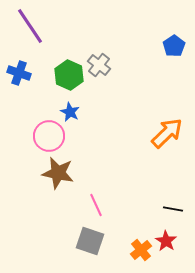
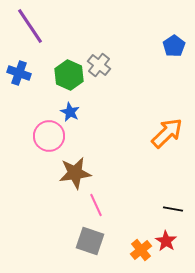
brown star: moved 17 px right; rotated 20 degrees counterclockwise
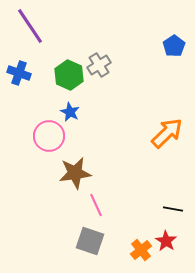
gray cross: rotated 20 degrees clockwise
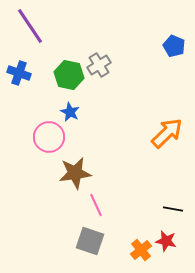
blue pentagon: rotated 15 degrees counterclockwise
green hexagon: rotated 12 degrees counterclockwise
pink circle: moved 1 px down
red star: rotated 20 degrees counterclockwise
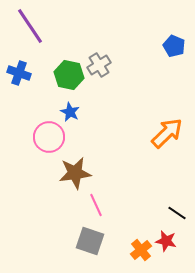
black line: moved 4 px right, 4 px down; rotated 24 degrees clockwise
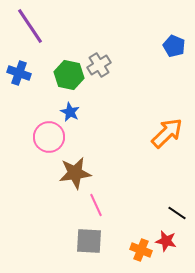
gray square: moved 1 px left; rotated 16 degrees counterclockwise
orange cross: rotated 30 degrees counterclockwise
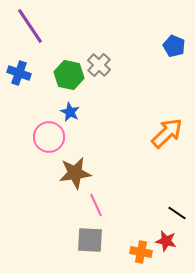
gray cross: rotated 15 degrees counterclockwise
gray square: moved 1 px right, 1 px up
orange cross: moved 2 px down; rotated 10 degrees counterclockwise
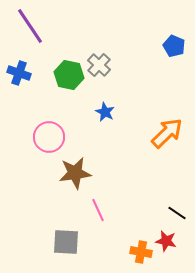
blue star: moved 35 px right
pink line: moved 2 px right, 5 px down
gray square: moved 24 px left, 2 px down
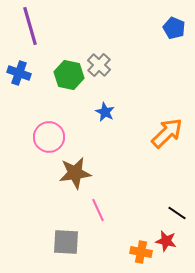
purple line: rotated 18 degrees clockwise
blue pentagon: moved 18 px up
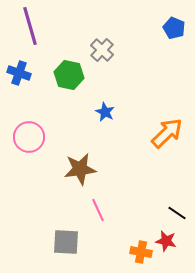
gray cross: moved 3 px right, 15 px up
pink circle: moved 20 px left
brown star: moved 5 px right, 4 px up
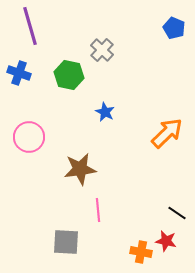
pink line: rotated 20 degrees clockwise
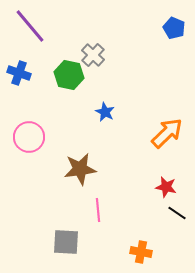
purple line: rotated 24 degrees counterclockwise
gray cross: moved 9 px left, 5 px down
red star: moved 54 px up
